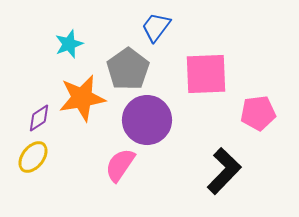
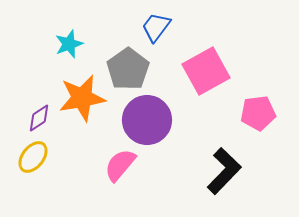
pink square: moved 3 px up; rotated 27 degrees counterclockwise
pink semicircle: rotated 6 degrees clockwise
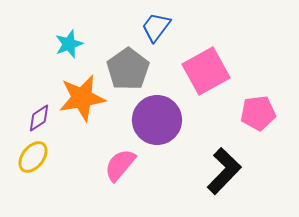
purple circle: moved 10 px right
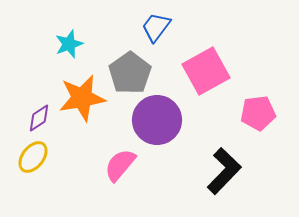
gray pentagon: moved 2 px right, 4 px down
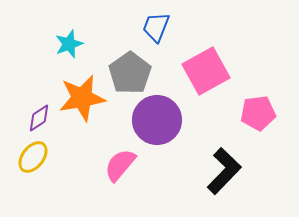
blue trapezoid: rotated 16 degrees counterclockwise
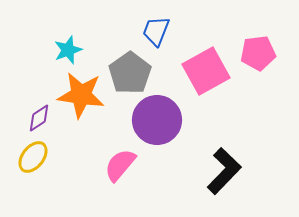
blue trapezoid: moved 4 px down
cyan star: moved 1 px left, 6 px down
orange star: moved 1 px left, 3 px up; rotated 18 degrees clockwise
pink pentagon: moved 60 px up
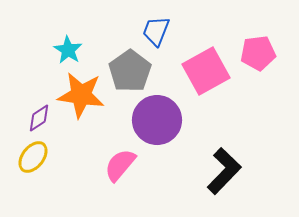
cyan star: rotated 20 degrees counterclockwise
gray pentagon: moved 2 px up
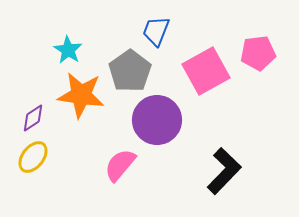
purple diamond: moved 6 px left
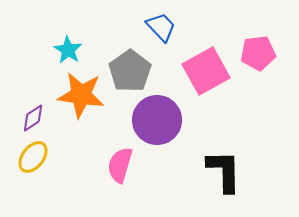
blue trapezoid: moved 5 px right, 4 px up; rotated 116 degrees clockwise
pink semicircle: rotated 24 degrees counterclockwise
black L-shape: rotated 45 degrees counterclockwise
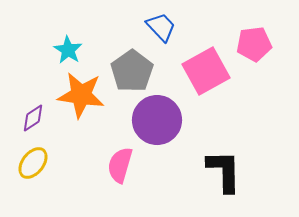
pink pentagon: moved 4 px left, 9 px up
gray pentagon: moved 2 px right
yellow ellipse: moved 6 px down
